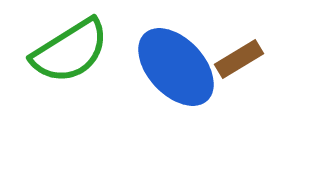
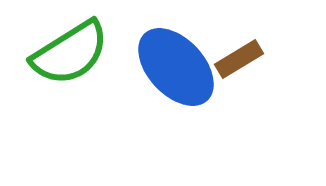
green semicircle: moved 2 px down
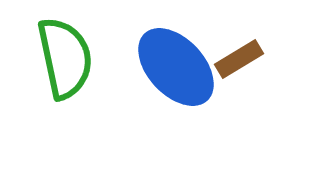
green semicircle: moved 5 px left, 5 px down; rotated 70 degrees counterclockwise
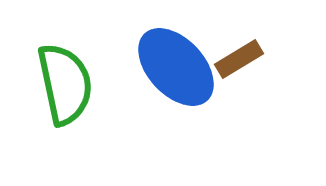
green semicircle: moved 26 px down
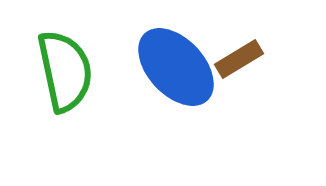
green semicircle: moved 13 px up
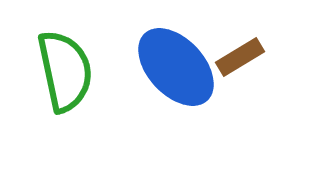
brown rectangle: moved 1 px right, 2 px up
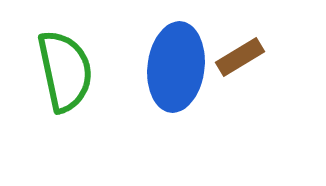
blue ellipse: rotated 50 degrees clockwise
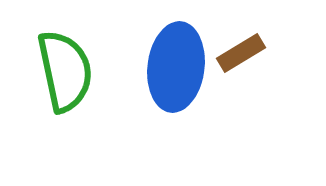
brown rectangle: moved 1 px right, 4 px up
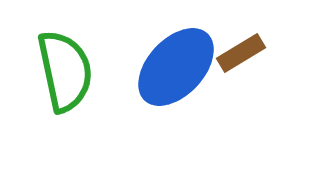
blue ellipse: rotated 36 degrees clockwise
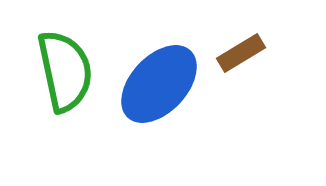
blue ellipse: moved 17 px left, 17 px down
